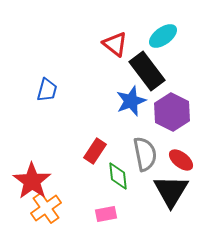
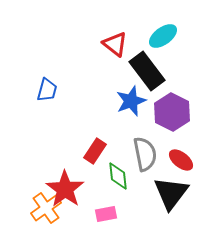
red star: moved 33 px right, 8 px down
black triangle: moved 2 px down; rotated 6 degrees clockwise
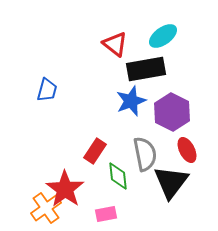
black rectangle: moved 1 px left, 2 px up; rotated 63 degrees counterclockwise
red ellipse: moved 6 px right, 10 px up; rotated 25 degrees clockwise
black triangle: moved 11 px up
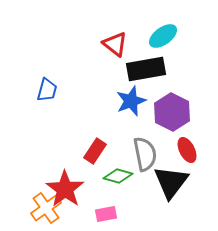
green diamond: rotated 68 degrees counterclockwise
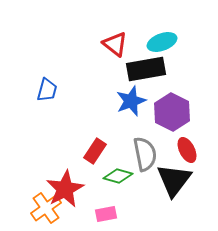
cyan ellipse: moved 1 px left, 6 px down; rotated 16 degrees clockwise
black triangle: moved 3 px right, 2 px up
red star: rotated 9 degrees clockwise
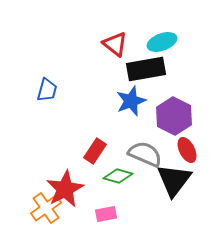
purple hexagon: moved 2 px right, 4 px down
gray semicircle: rotated 56 degrees counterclockwise
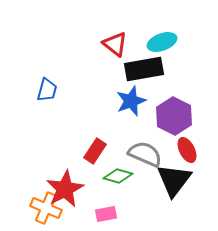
black rectangle: moved 2 px left
orange cross: rotated 32 degrees counterclockwise
